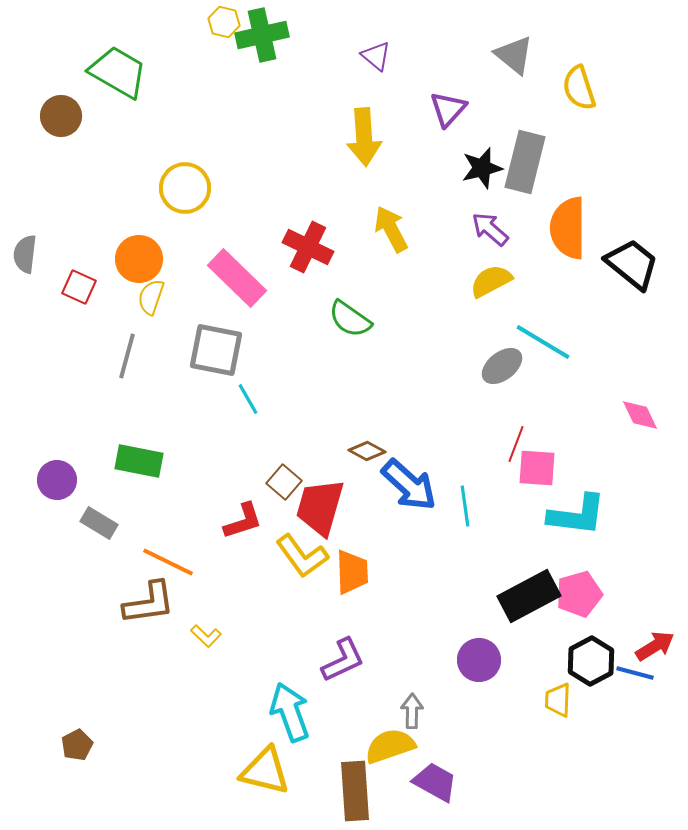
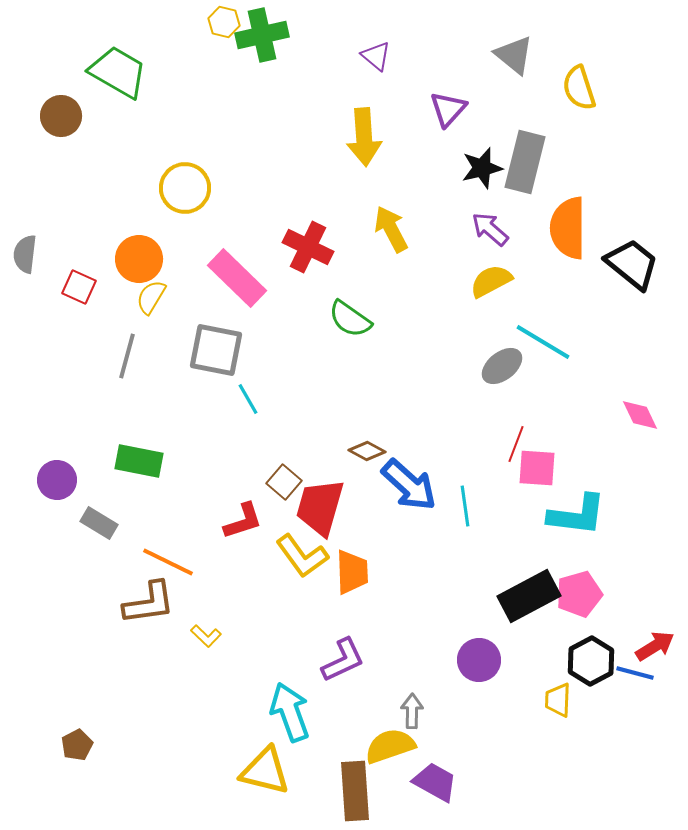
yellow semicircle at (151, 297): rotated 12 degrees clockwise
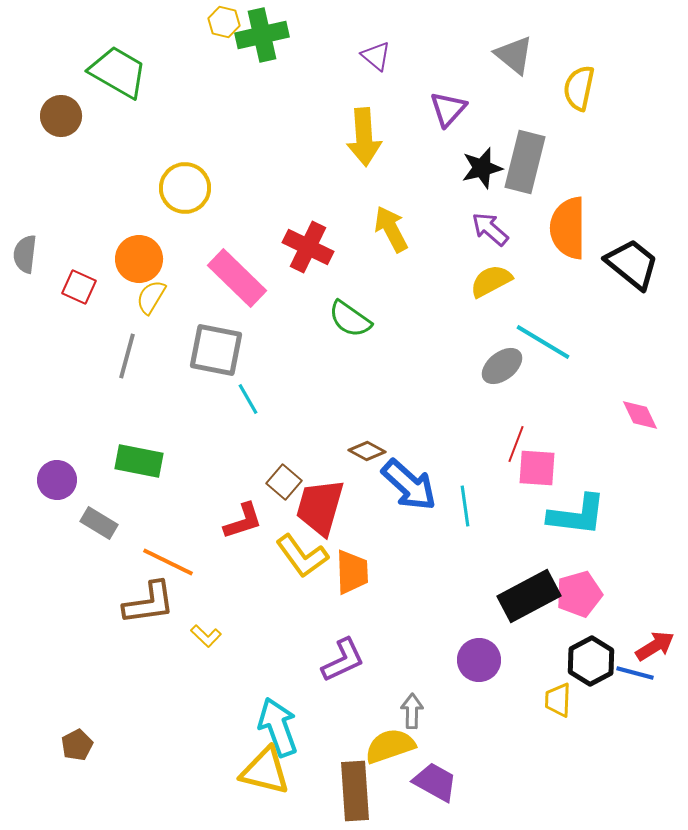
yellow semicircle at (579, 88): rotated 30 degrees clockwise
cyan arrow at (290, 712): moved 12 px left, 15 px down
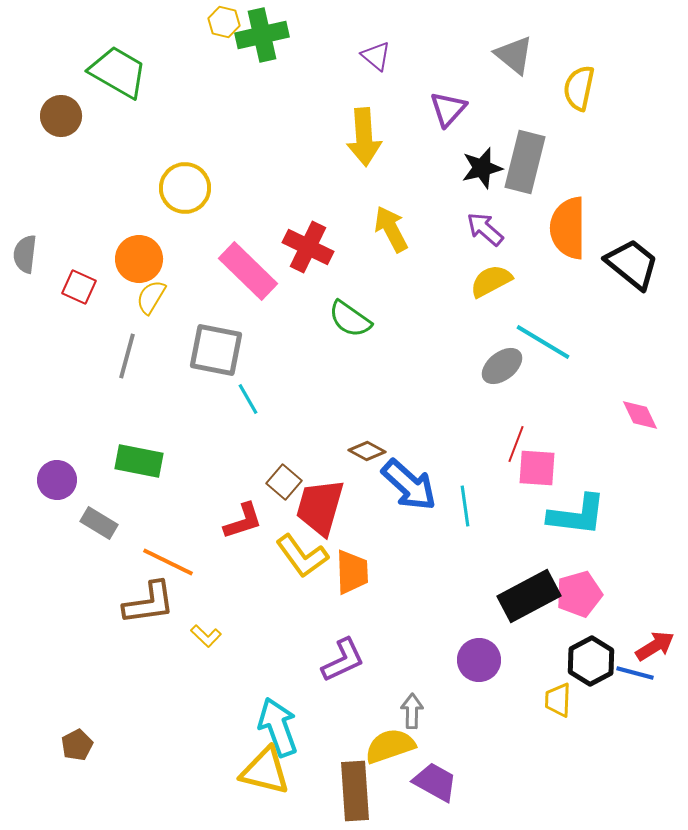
purple arrow at (490, 229): moved 5 px left
pink rectangle at (237, 278): moved 11 px right, 7 px up
